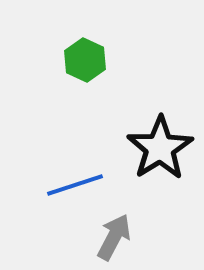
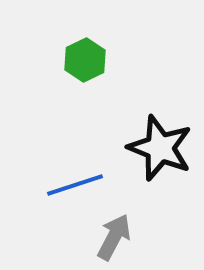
green hexagon: rotated 9 degrees clockwise
black star: rotated 18 degrees counterclockwise
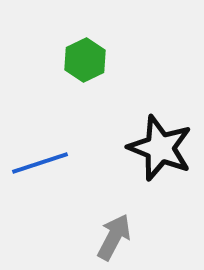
blue line: moved 35 px left, 22 px up
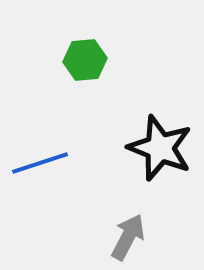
green hexagon: rotated 21 degrees clockwise
gray arrow: moved 14 px right
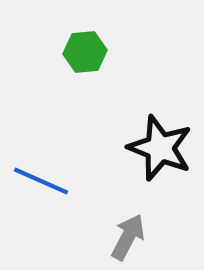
green hexagon: moved 8 px up
blue line: moved 1 px right, 18 px down; rotated 42 degrees clockwise
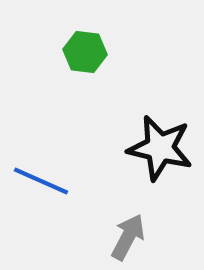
green hexagon: rotated 12 degrees clockwise
black star: rotated 8 degrees counterclockwise
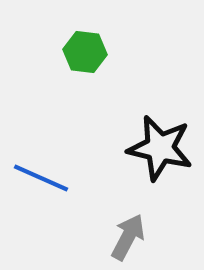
blue line: moved 3 px up
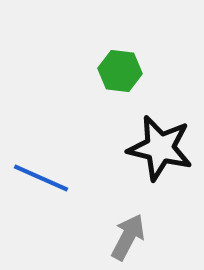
green hexagon: moved 35 px right, 19 px down
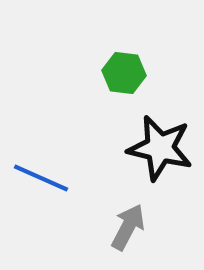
green hexagon: moved 4 px right, 2 px down
gray arrow: moved 10 px up
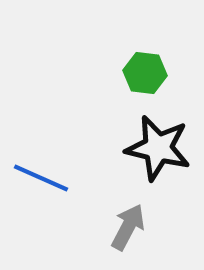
green hexagon: moved 21 px right
black star: moved 2 px left
